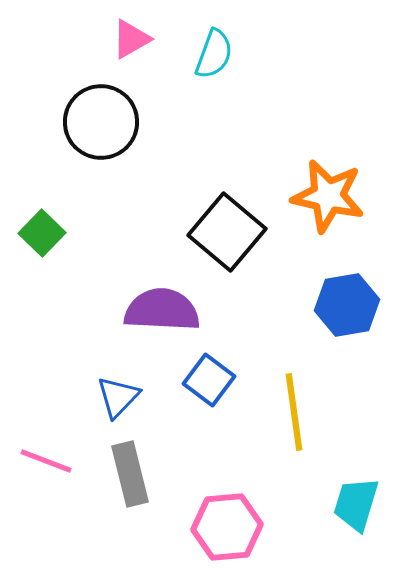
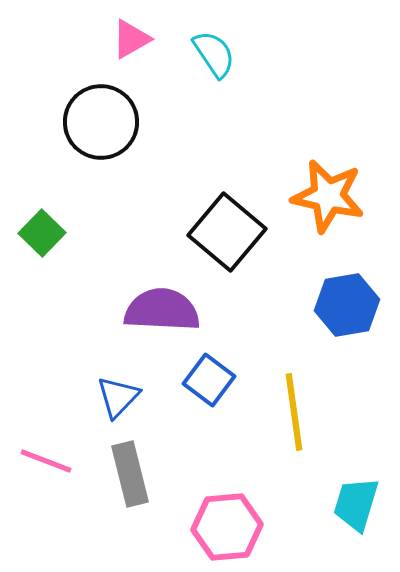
cyan semicircle: rotated 54 degrees counterclockwise
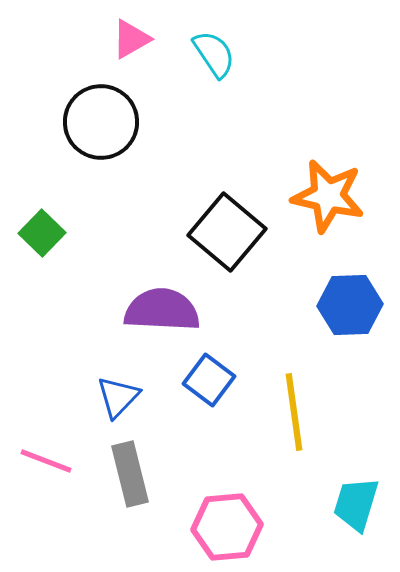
blue hexagon: moved 3 px right; rotated 8 degrees clockwise
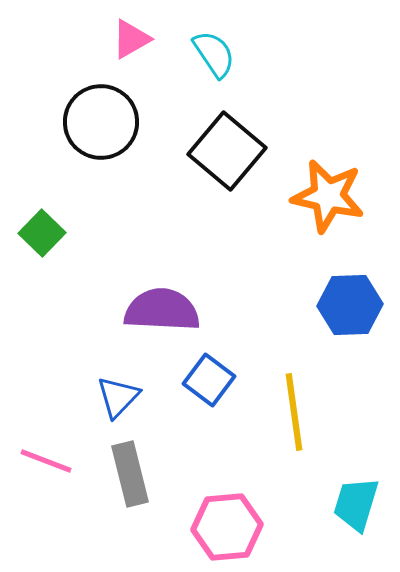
black square: moved 81 px up
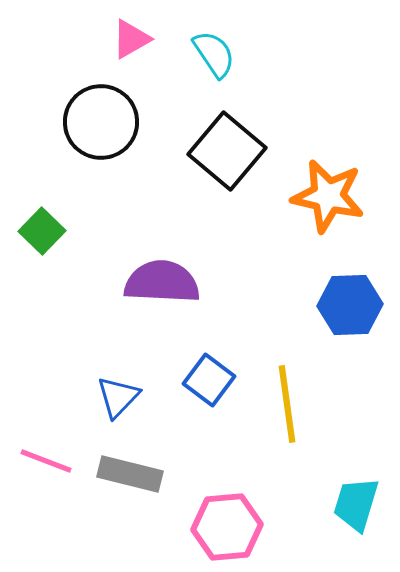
green square: moved 2 px up
purple semicircle: moved 28 px up
yellow line: moved 7 px left, 8 px up
gray rectangle: rotated 62 degrees counterclockwise
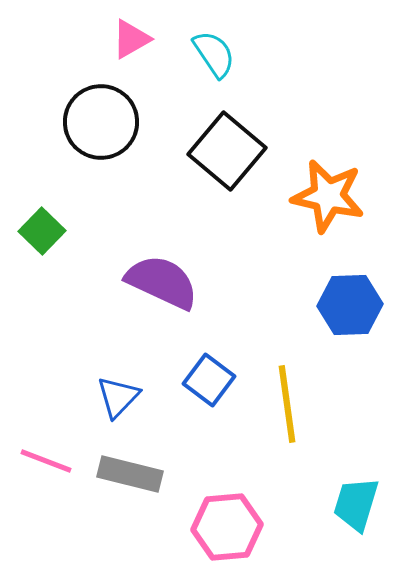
purple semicircle: rotated 22 degrees clockwise
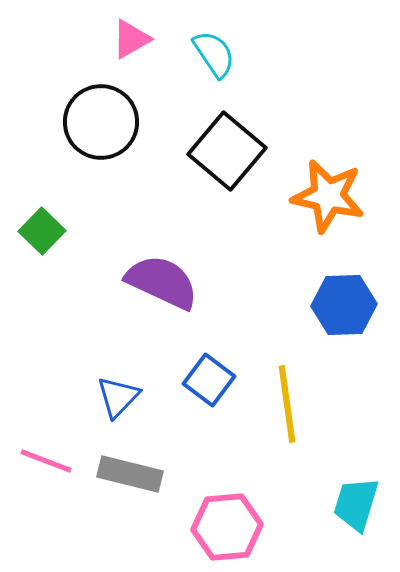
blue hexagon: moved 6 px left
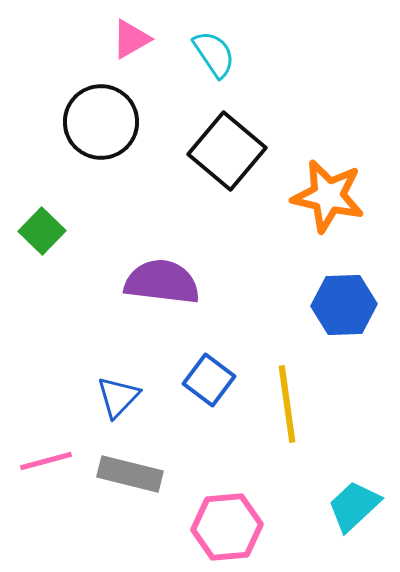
purple semicircle: rotated 18 degrees counterclockwise
pink line: rotated 36 degrees counterclockwise
cyan trapezoid: moved 2 px left, 2 px down; rotated 30 degrees clockwise
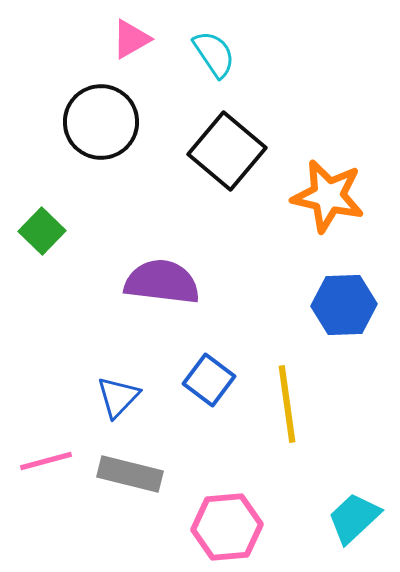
cyan trapezoid: moved 12 px down
